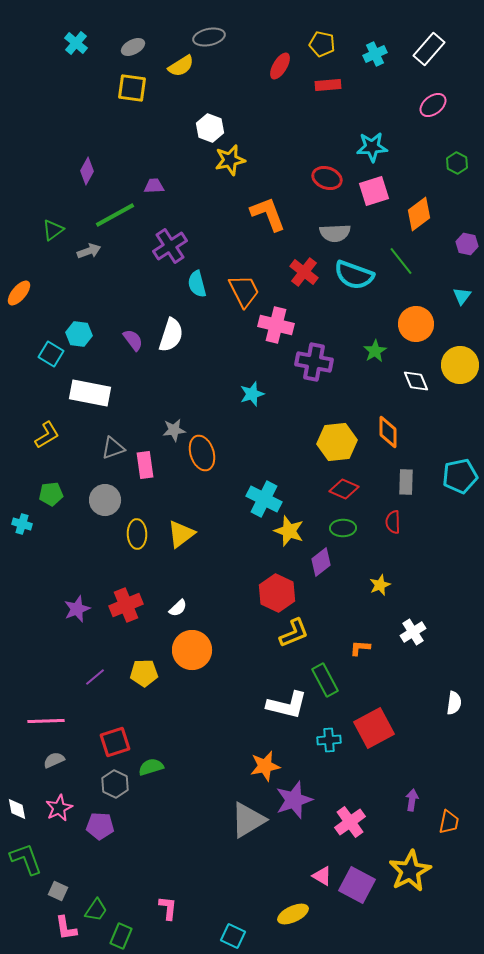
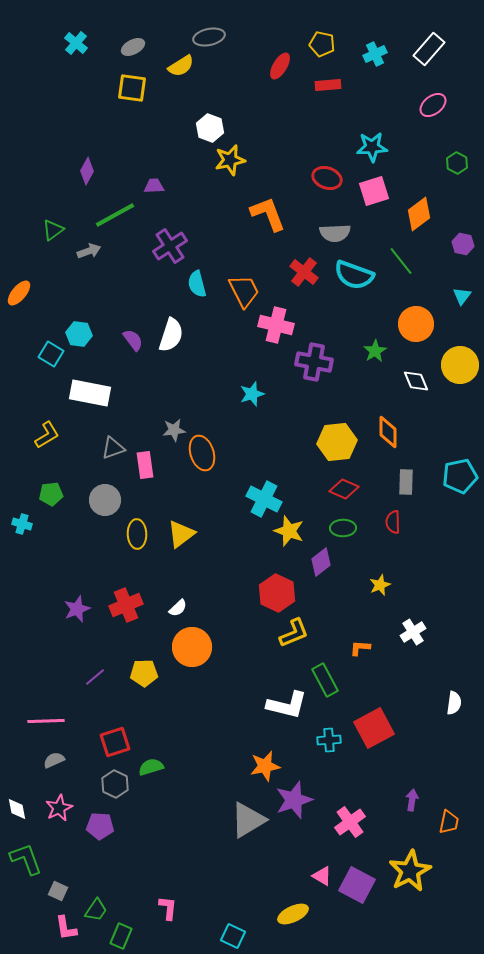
purple hexagon at (467, 244): moved 4 px left
orange circle at (192, 650): moved 3 px up
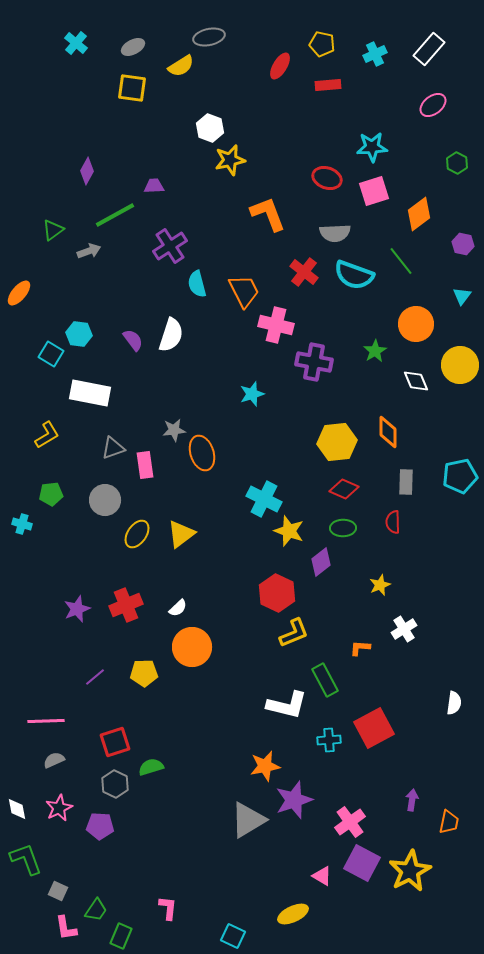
yellow ellipse at (137, 534): rotated 36 degrees clockwise
white cross at (413, 632): moved 9 px left, 3 px up
purple square at (357, 885): moved 5 px right, 22 px up
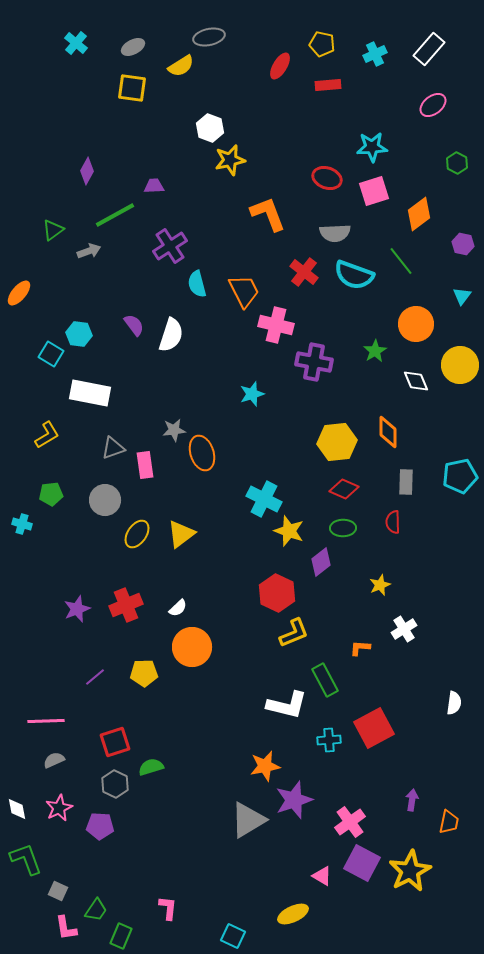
purple semicircle at (133, 340): moved 1 px right, 15 px up
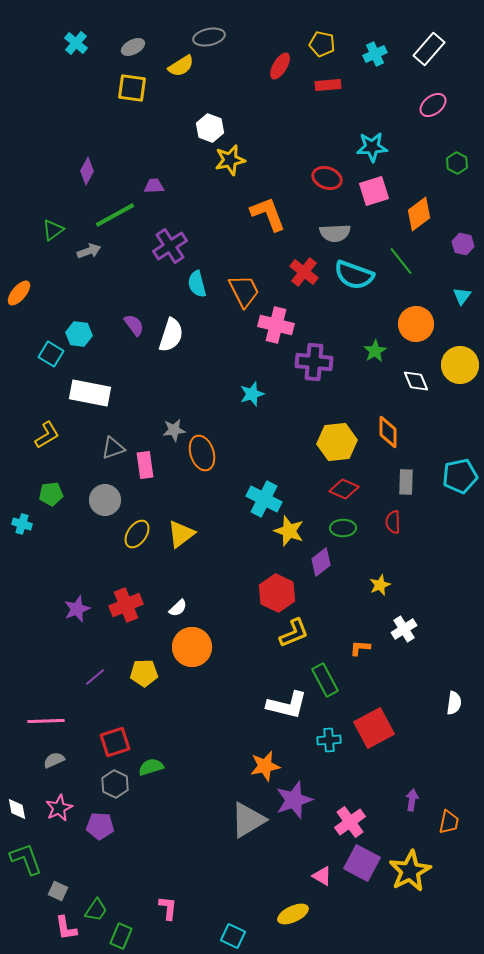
purple cross at (314, 362): rotated 6 degrees counterclockwise
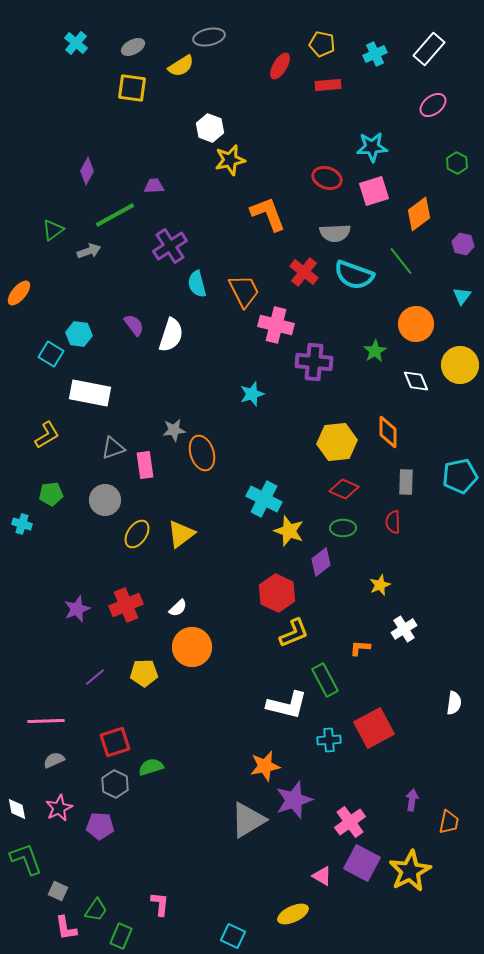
pink L-shape at (168, 908): moved 8 px left, 4 px up
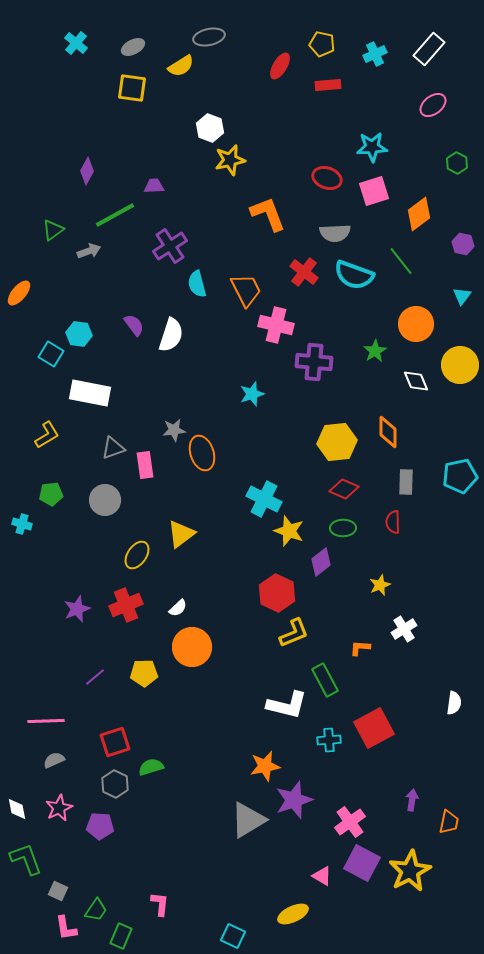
orange trapezoid at (244, 291): moved 2 px right, 1 px up
yellow ellipse at (137, 534): moved 21 px down
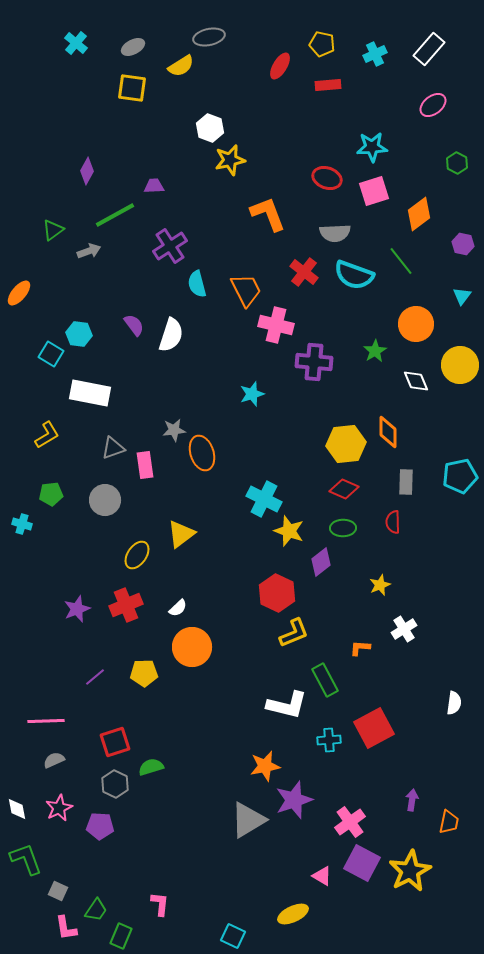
yellow hexagon at (337, 442): moved 9 px right, 2 px down
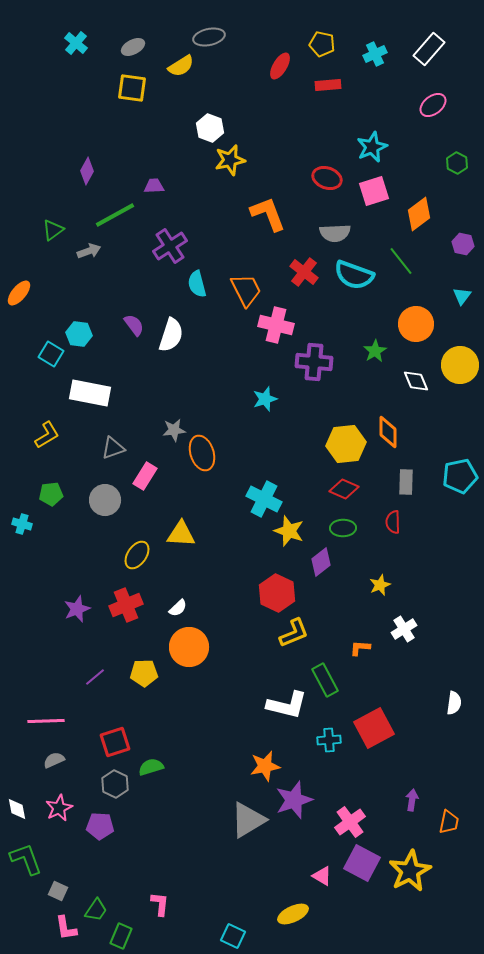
cyan star at (372, 147): rotated 20 degrees counterclockwise
cyan star at (252, 394): moved 13 px right, 5 px down
pink rectangle at (145, 465): moved 11 px down; rotated 40 degrees clockwise
yellow triangle at (181, 534): rotated 40 degrees clockwise
orange circle at (192, 647): moved 3 px left
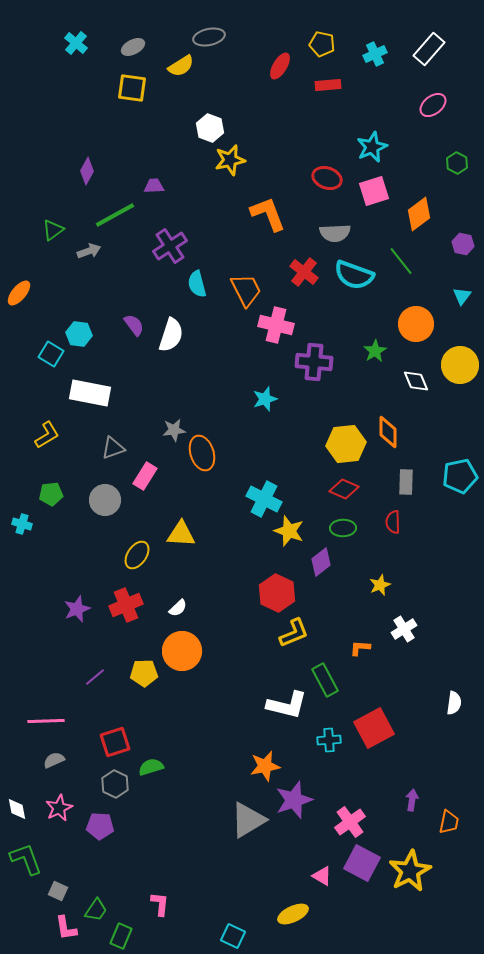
orange circle at (189, 647): moved 7 px left, 4 px down
